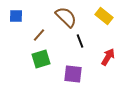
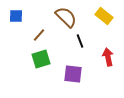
red arrow: rotated 42 degrees counterclockwise
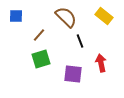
red arrow: moved 7 px left, 6 px down
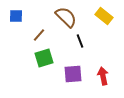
green square: moved 3 px right, 1 px up
red arrow: moved 2 px right, 13 px down
purple square: rotated 12 degrees counterclockwise
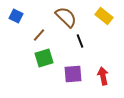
blue square: rotated 24 degrees clockwise
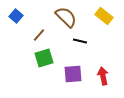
blue square: rotated 16 degrees clockwise
black line: rotated 56 degrees counterclockwise
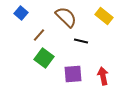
blue square: moved 5 px right, 3 px up
black line: moved 1 px right
green square: rotated 36 degrees counterclockwise
